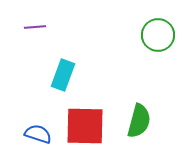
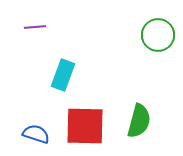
blue semicircle: moved 2 px left
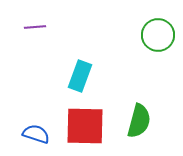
cyan rectangle: moved 17 px right, 1 px down
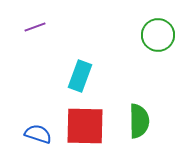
purple line: rotated 15 degrees counterclockwise
green semicircle: rotated 16 degrees counterclockwise
blue semicircle: moved 2 px right
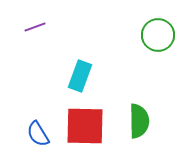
blue semicircle: rotated 140 degrees counterclockwise
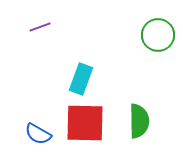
purple line: moved 5 px right
cyan rectangle: moved 1 px right, 3 px down
red square: moved 3 px up
blue semicircle: rotated 28 degrees counterclockwise
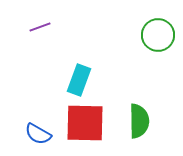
cyan rectangle: moved 2 px left, 1 px down
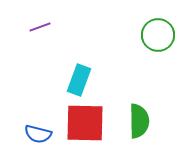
blue semicircle: rotated 16 degrees counterclockwise
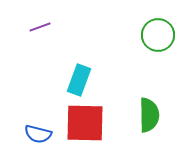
green semicircle: moved 10 px right, 6 px up
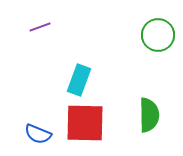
blue semicircle: rotated 8 degrees clockwise
